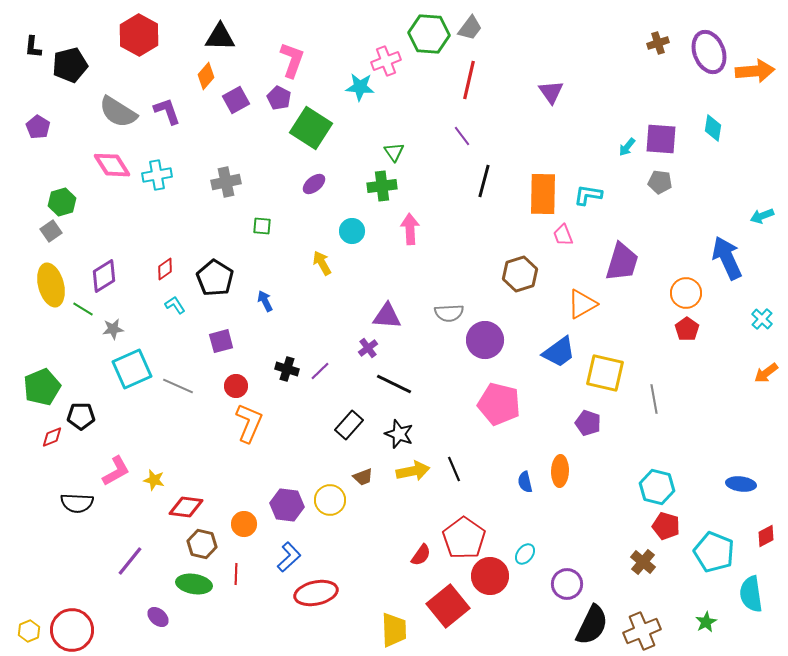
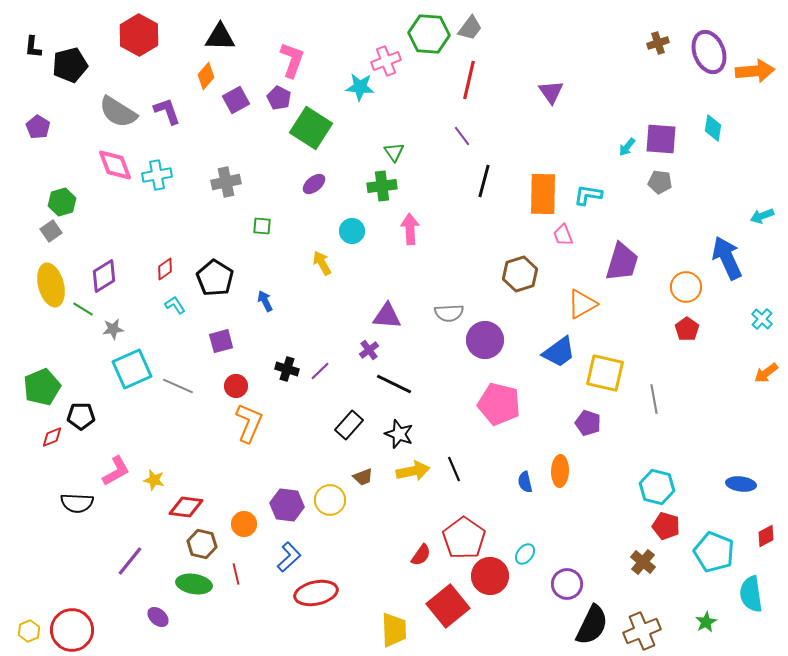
pink diamond at (112, 165): moved 3 px right; rotated 12 degrees clockwise
orange circle at (686, 293): moved 6 px up
purple cross at (368, 348): moved 1 px right, 2 px down
red line at (236, 574): rotated 15 degrees counterclockwise
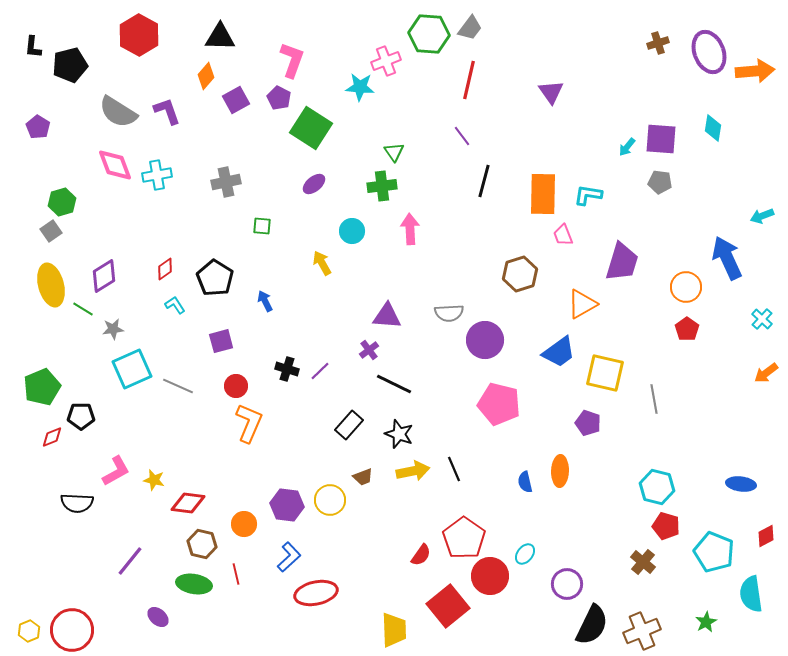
red diamond at (186, 507): moved 2 px right, 4 px up
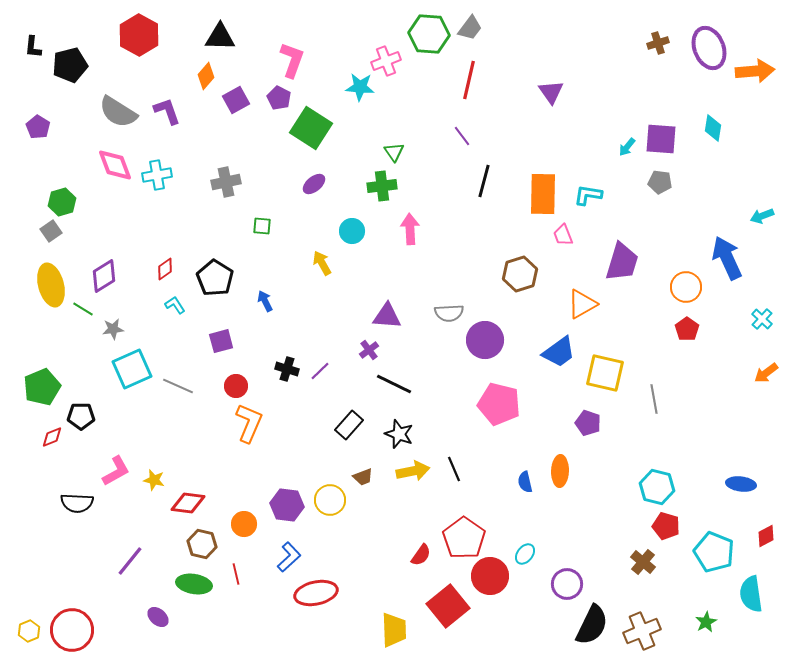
purple ellipse at (709, 52): moved 4 px up
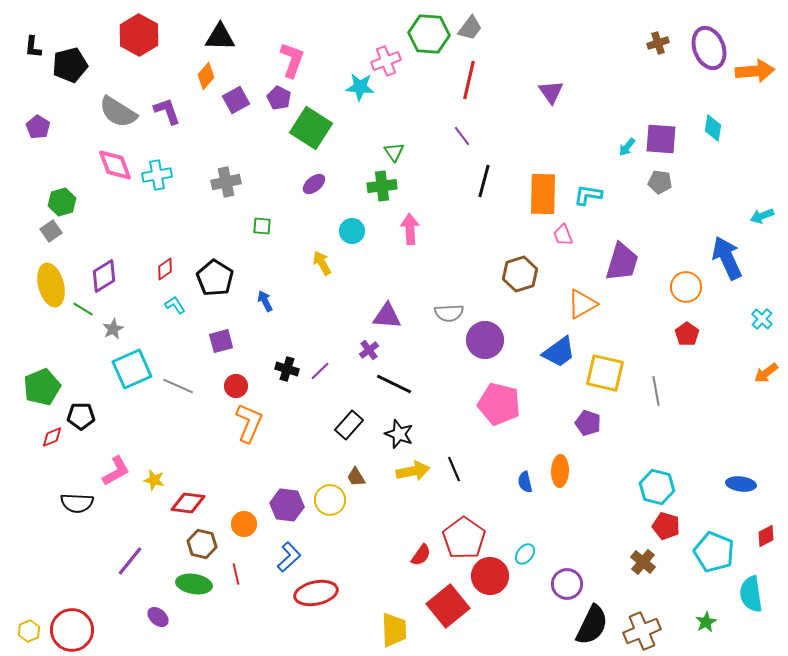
gray star at (113, 329): rotated 20 degrees counterclockwise
red pentagon at (687, 329): moved 5 px down
gray line at (654, 399): moved 2 px right, 8 px up
brown trapezoid at (363, 477): moved 7 px left; rotated 80 degrees clockwise
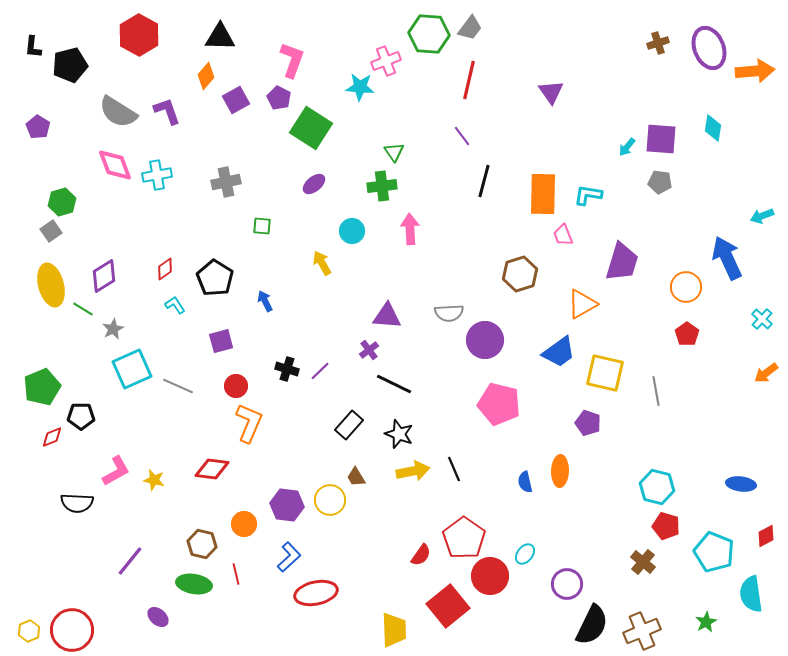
red diamond at (188, 503): moved 24 px right, 34 px up
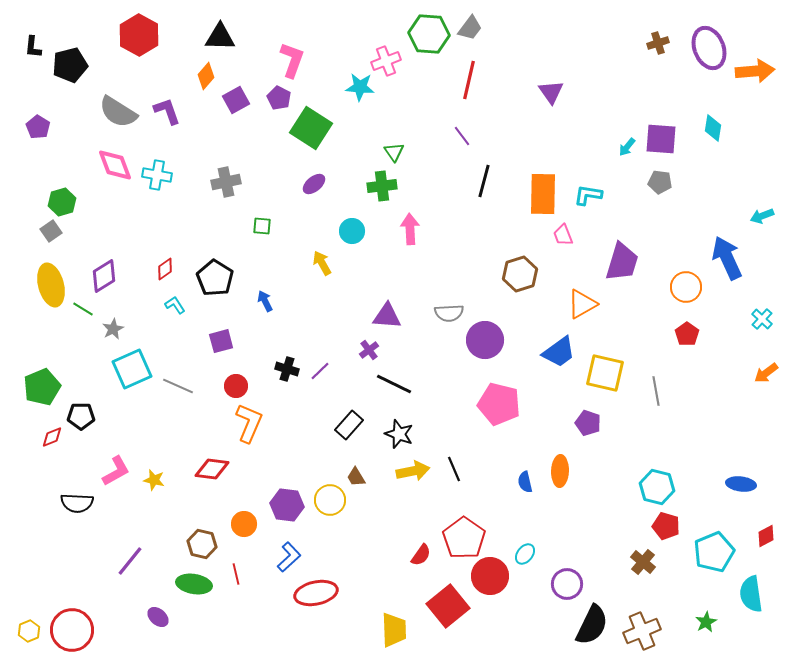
cyan cross at (157, 175): rotated 20 degrees clockwise
cyan pentagon at (714, 552): rotated 27 degrees clockwise
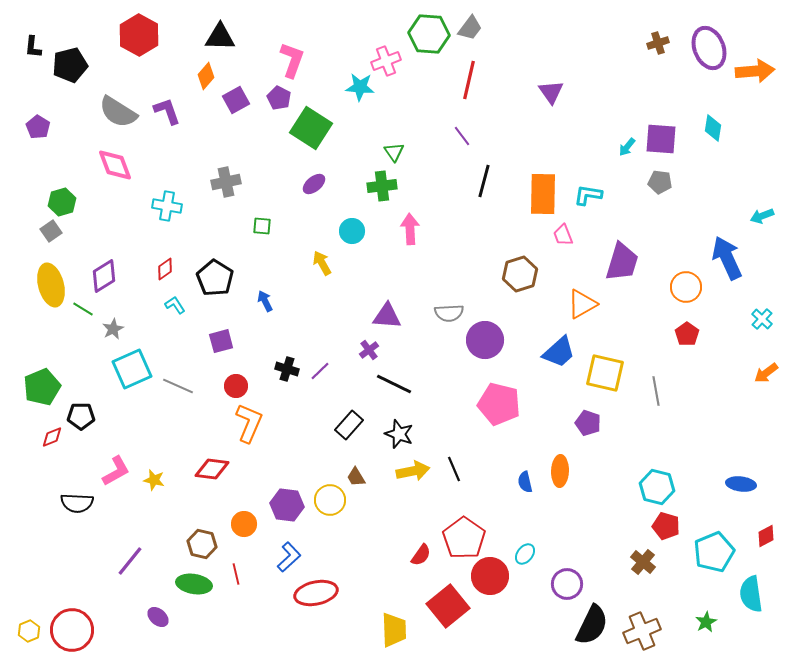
cyan cross at (157, 175): moved 10 px right, 31 px down
blue trapezoid at (559, 352): rotated 6 degrees counterclockwise
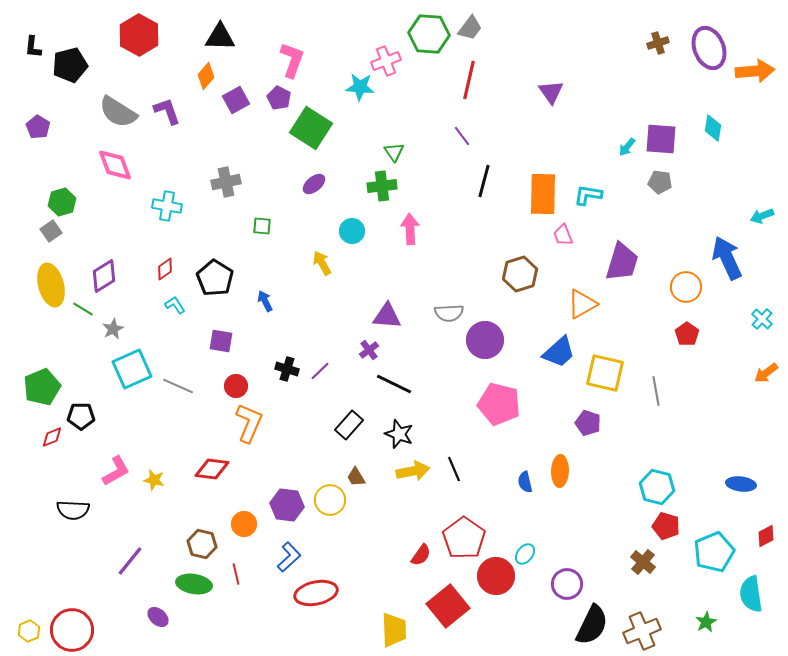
purple square at (221, 341): rotated 25 degrees clockwise
black semicircle at (77, 503): moved 4 px left, 7 px down
red circle at (490, 576): moved 6 px right
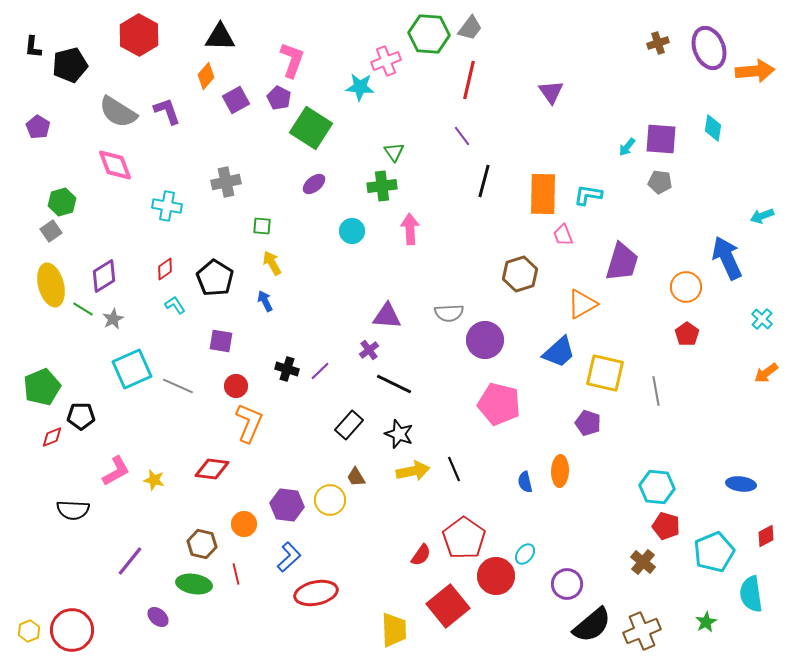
yellow arrow at (322, 263): moved 50 px left
gray star at (113, 329): moved 10 px up
cyan hexagon at (657, 487): rotated 8 degrees counterclockwise
black semicircle at (592, 625): rotated 24 degrees clockwise
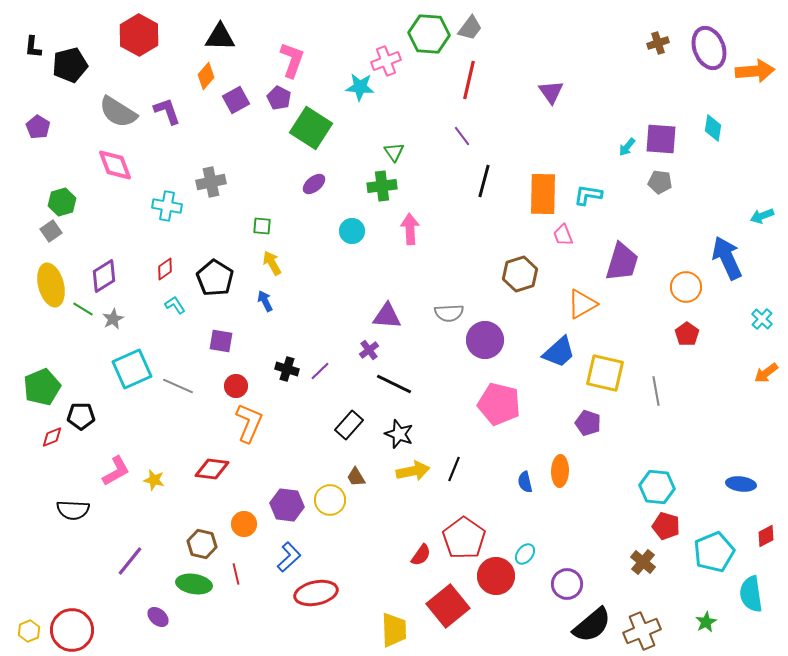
gray cross at (226, 182): moved 15 px left
black line at (454, 469): rotated 45 degrees clockwise
